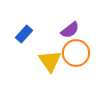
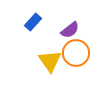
blue rectangle: moved 9 px right, 12 px up
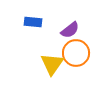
blue rectangle: rotated 54 degrees clockwise
yellow triangle: moved 2 px right, 3 px down; rotated 10 degrees clockwise
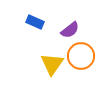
blue rectangle: moved 2 px right; rotated 18 degrees clockwise
orange circle: moved 5 px right, 3 px down
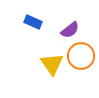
blue rectangle: moved 2 px left
yellow triangle: rotated 10 degrees counterclockwise
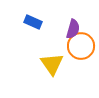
purple semicircle: moved 3 px right, 1 px up; rotated 36 degrees counterclockwise
orange circle: moved 10 px up
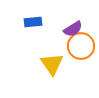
blue rectangle: rotated 30 degrees counterclockwise
purple semicircle: rotated 42 degrees clockwise
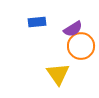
blue rectangle: moved 4 px right
yellow triangle: moved 6 px right, 10 px down
